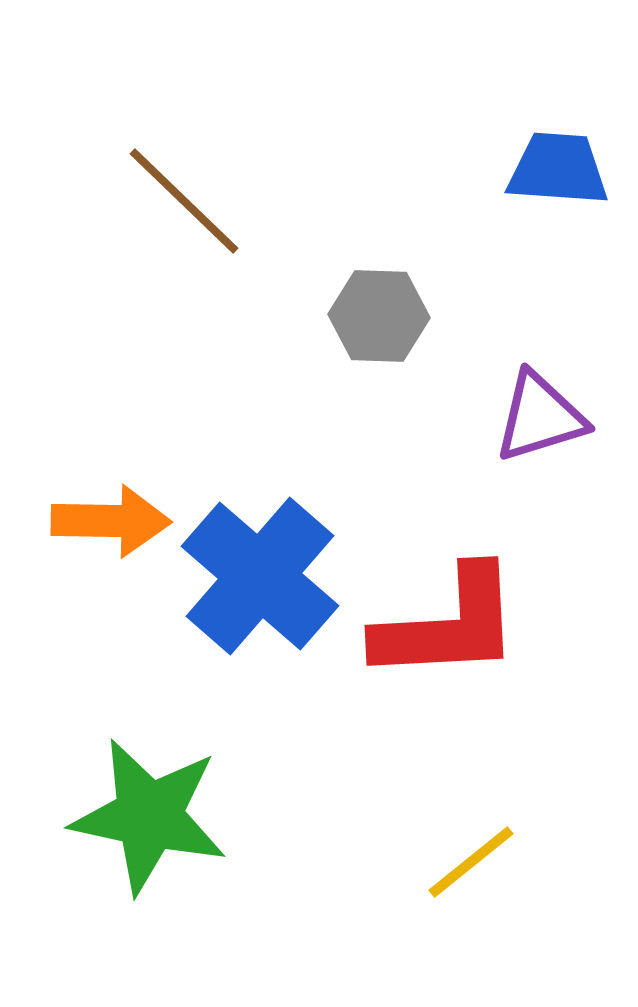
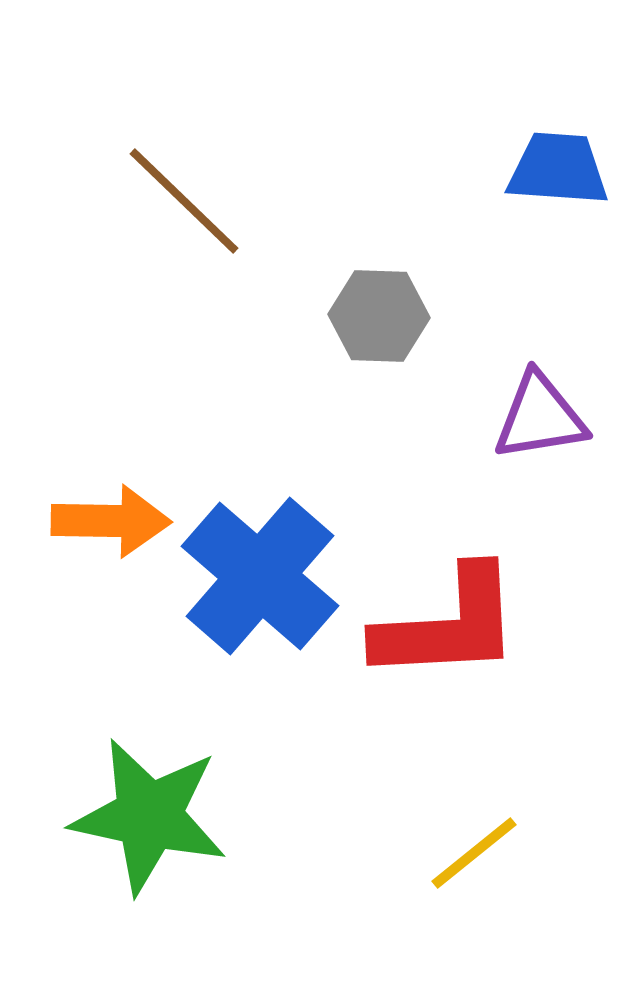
purple triangle: rotated 8 degrees clockwise
yellow line: moved 3 px right, 9 px up
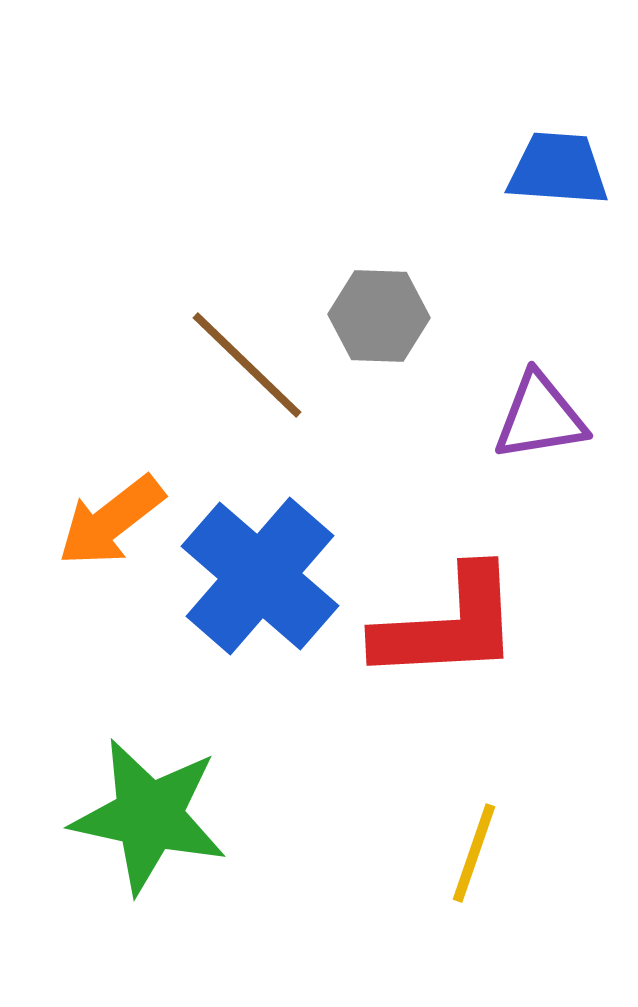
brown line: moved 63 px right, 164 px down
orange arrow: rotated 141 degrees clockwise
yellow line: rotated 32 degrees counterclockwise
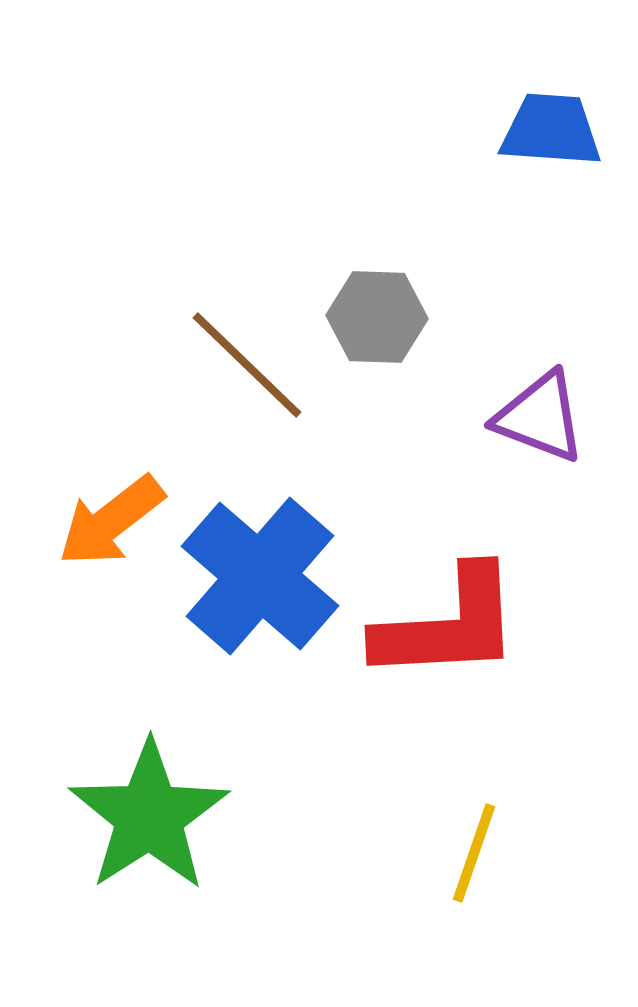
blue trapezoid: moved 7 px left, 39 px up
gray hexagon: moved 2 px left, 1 px down
purple triangle: rotated 30 degrees clockwise
green star: rotated 27 degrees clockwise
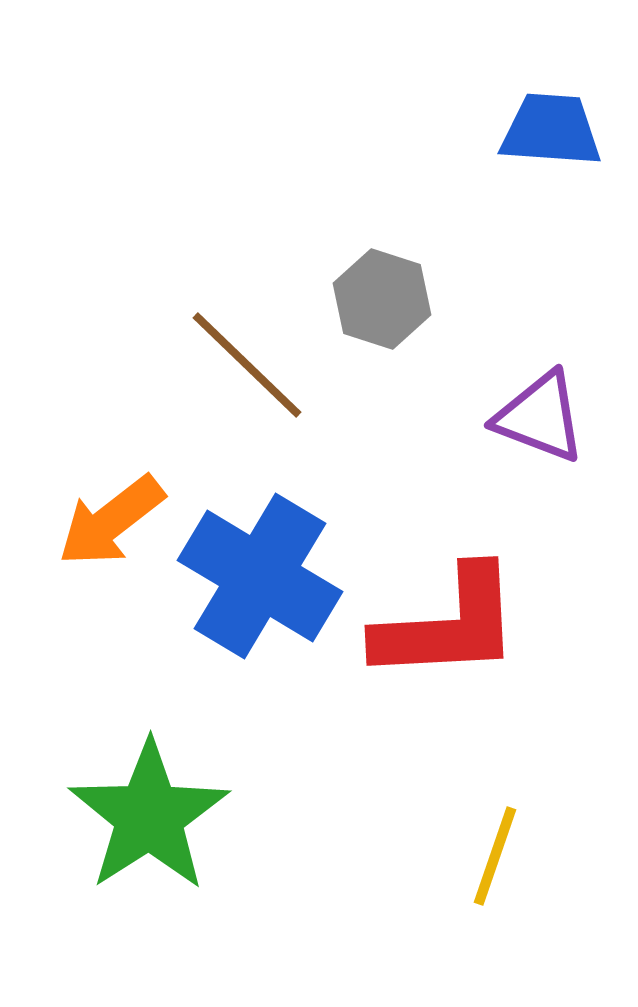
gray hexagon: moved 5 px right, 18 px up; rotated 16 degrees clockwise
blue cross: rotated 10 degrees counterclockwise
yellow line: moved 21 px right, 3 px down
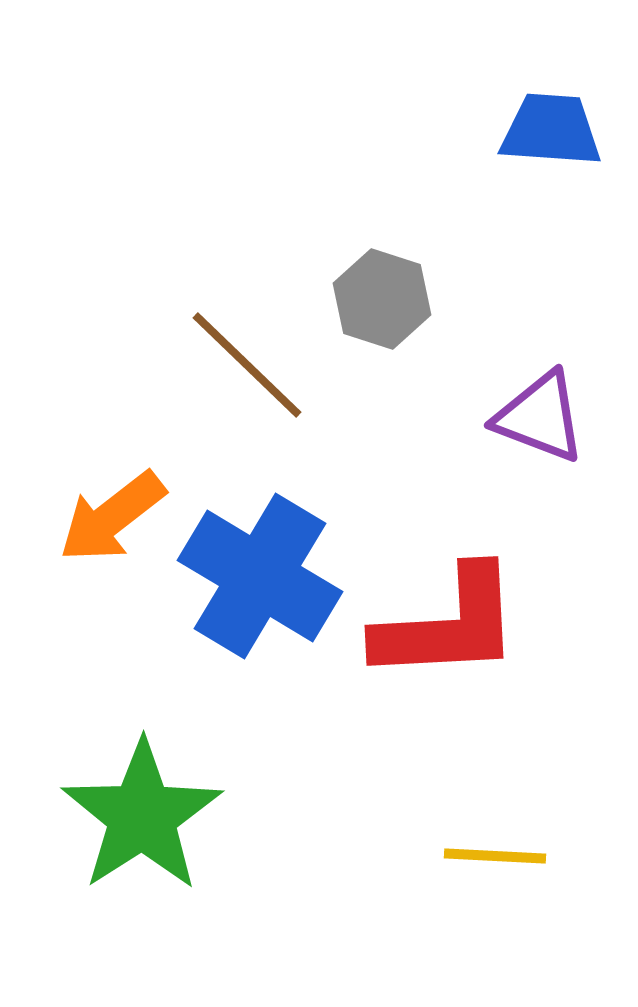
orange arrow: moved 1 px right, 4 px up
green star: moved 7 px left
yellow line: rotated 74 degrees clockwise
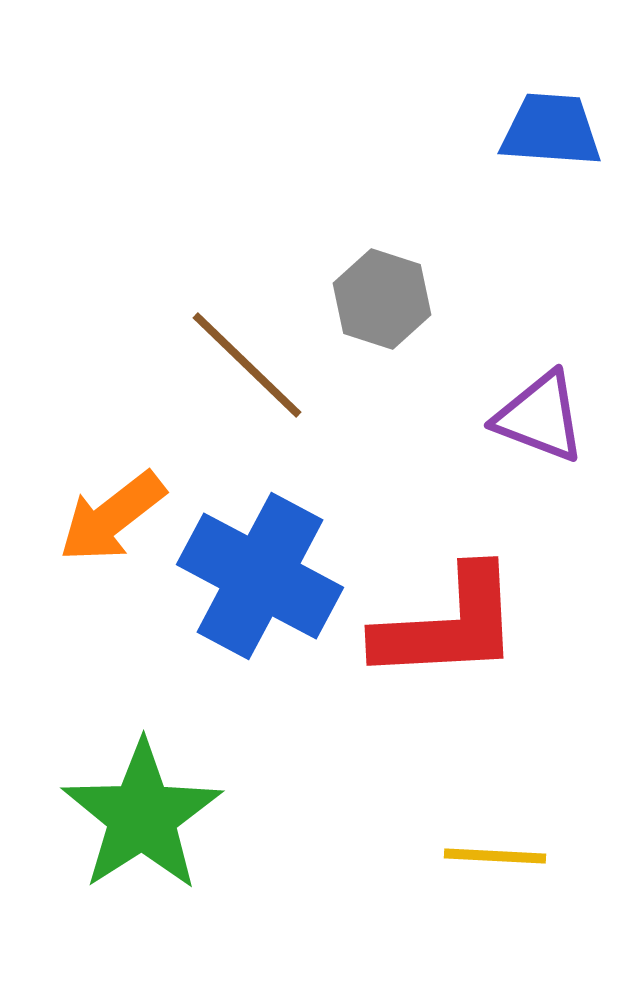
blue cross: rotated 3 degrees counterclockwise
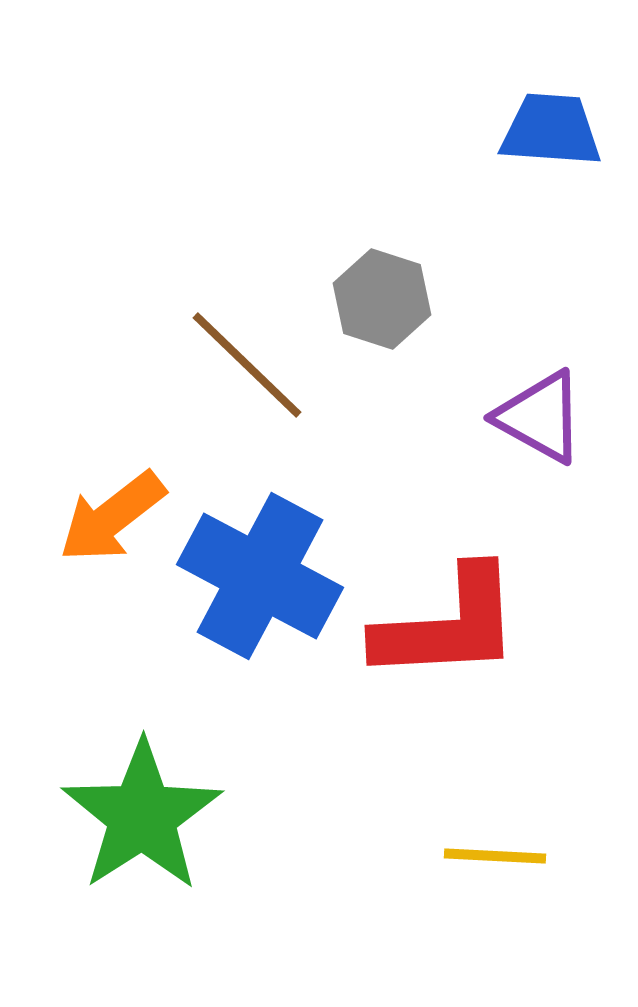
purple triangle: rotated 8 degrees clockwise
